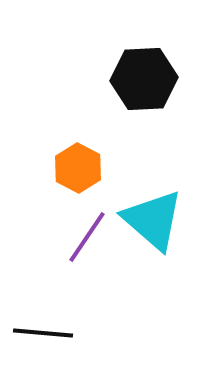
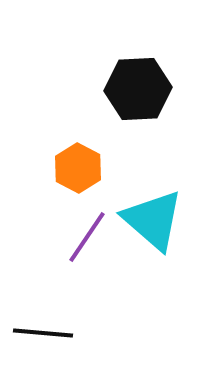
black hexagon: moved 6 px left, 10 px down
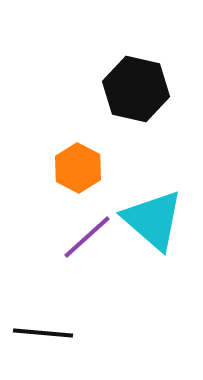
black hexagon: moved 2 px left; rotated 16 degrees clockwise
purple line: rotated 14 degrees clockwise
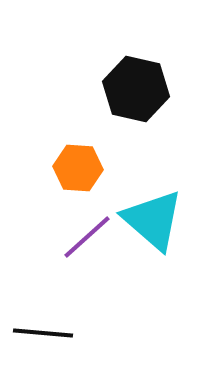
orange hexagon: rotated 24 degrees counterclockwise
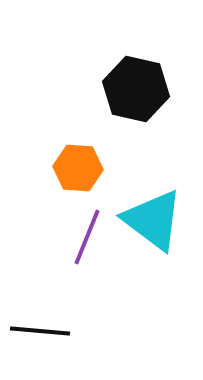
cyan triangle: rotated 4 degrees counterclockwise
purple line: rotated 26 degrees counterclockwise
black line: moved 3 px left, 2 px up
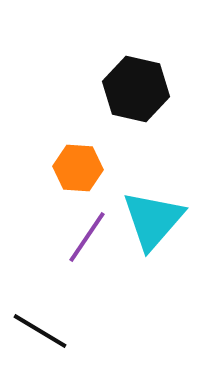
cyan triangle: rotated 34 degrees clockwise
purple line: rotated 12 degrees clockwise
black line: rotated 26 degrees clockwise
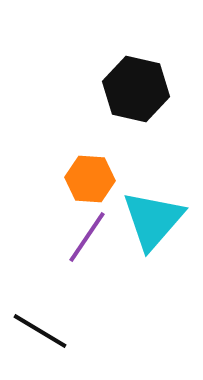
orange hexagon: moved 12 px right, 11 px down
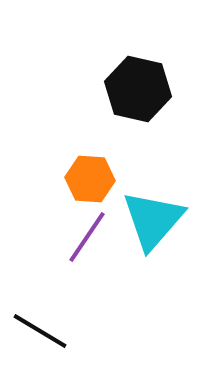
black hexagon: moved 2 px right
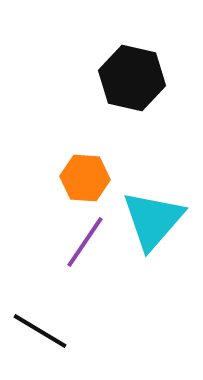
black hexagon: moved 6 px left, 11 px up
orange hexagon: moved 5 px left, 1 px up
purple line: moved 2 px left, 5 px down
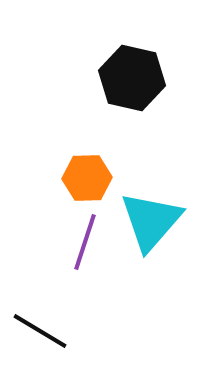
orange hexagon: moved 2 px right; rotated 6 degrees counterclockwise
cyan triangle: moved 2 px left, 1 px down
purple line: rotated 16 degrees counterclockwise
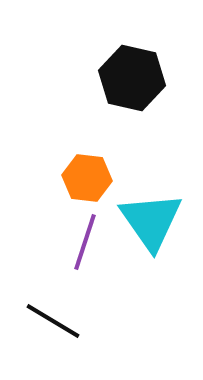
orange hexagon: rotated 9 degrees clockwise
cyan triangle: rotated 16 degrees counterclockwise
black line: moved 13 px right, 10 px up
